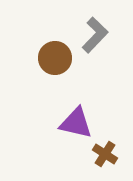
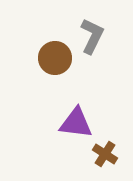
gray L-shape: moved 3 px left, 1 px down; rotated 18 degrees counterclockwise
purple triangle: rotated 6 degrees counterclockwise
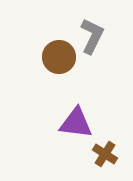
brown circle: moved 4 px right, 1 px up
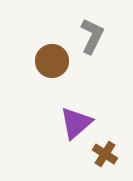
brown circle: moved 7 px left, 4 px down
purple triangle: rotated 48 degrees counterclockwise
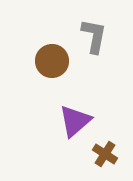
gray L-shape: moved 2 px right; rotated 15 degrees counterclockwise
purple triangle: moved 1 px left, 2 px up
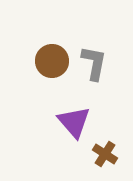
gray L-shape: moved 27 px down
purple triangle: moved 1 px left, 1 px down; rotated 30 degrees counterclockwise
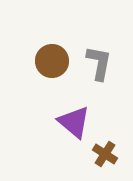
gray L-shape: moved 5 px right
purple triangle: rotated 9 degrees counterclockwise
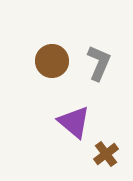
gray L-shape: rotated 12 degrees clockwise
brown cross: moved 1 px right; rotated 20 degrees clockwise
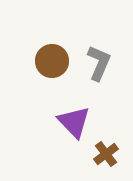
purple triangle: rotated 6 degrees clockwise
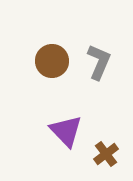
gray L-shape: moved 1 px up
purple triangle: moved 8 px left, 9 px down
